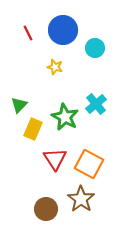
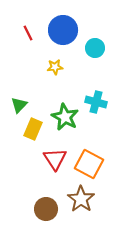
yellow star: rotated 21 degrees counterclockwise
cyan cross: moved 2 px up; rotated 35 degrees counterclockwise
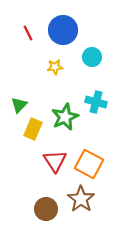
cyan circle: moved 3 px left, 9 px down
green star: rotated 20 degrees clockwise
red triangle: moved 2 px down
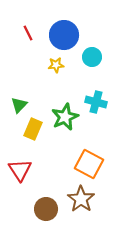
blue circle: moved 1 px right, 5 px down
yellow star: moved 1 px right, 2 px up
red triangle: moved 35 px left, 9 px down
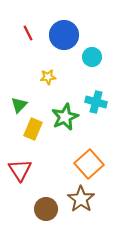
yellow star: moved 8 px left, 12 px down
orange square: rotated 20 degrees clockwise
